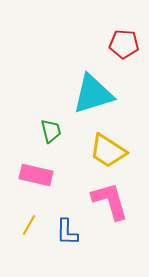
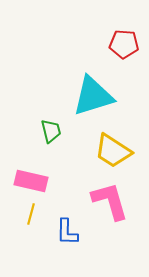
cyan triangle: moved 2 px down
yellow trapezoid: moved 5 px right
pink rectangle: moved 5 px left, 6 px down
yellow line: moved 2 px right, 11 px up; rotated 15 degrees counterclockwise
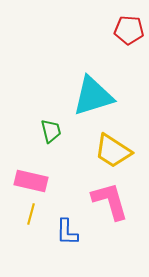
red pentagon: moved 5 px right, 14 px up
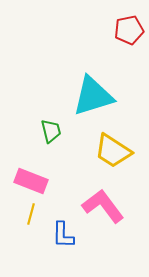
red pentagon: rotated 16 degrees counterclockwise
pink rectangle: rotated 8 degrees clockwise
pink L-shape: moved 7 px left, 5 px down; rotated 21 degrees counterclockwise
blue L-shape: moved 4 px left, 3 px down
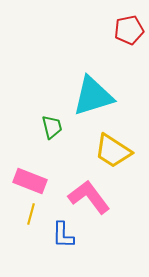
green trapezoid: moved 1 px right, 4 px up
pink rectangle: moved 1 px left
pink L-shape: moved 14 px left, 9 px up
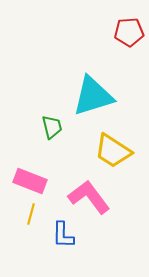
red pentagon: moved 2 px down; rotated 8 degrees clockwise
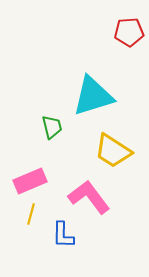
pink rectangle: rotated 44 degrees counterclockwise
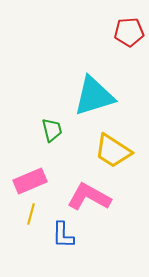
cyan triangle: moved 1 px right
green trapezoid: moved 3 px down
pink L-shape: rotated 24 degrees counterclockwise
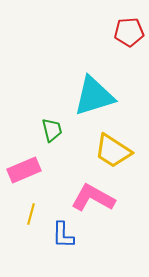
pink rectangle: moved 6 px left, 11 px up
pink L-shape: moved 4 px right, 1 px down
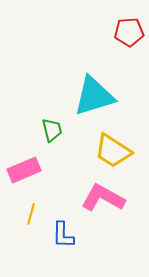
pink L-shape: moved 10 px right
